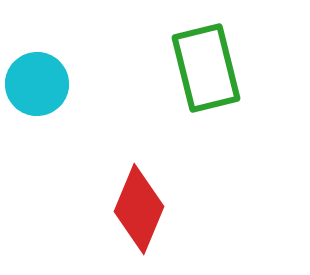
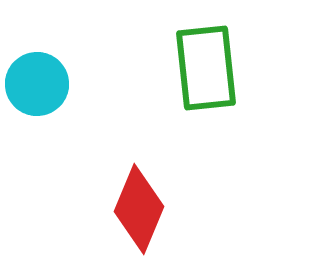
green rectangle: rotated 8 degrees clockwise
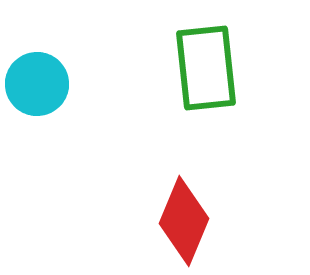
red diamond: moved 45 px right, 12 px down
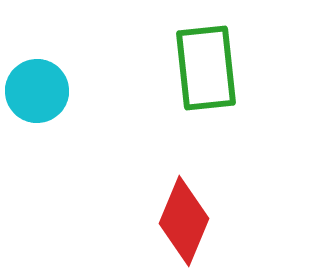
cyan circle: moved 7 px down
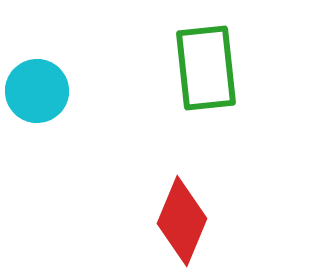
red diamond: moved 2 px left
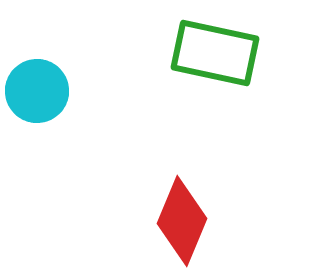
green rectangle: moved 9 px right, 15 px up; rotated 72 degrees counterclockwise
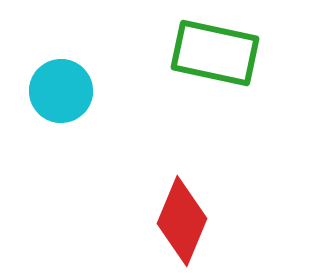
cyan circle: moved 24 px right
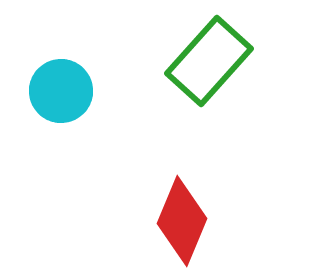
green rectangle: moved 6 px left, 8 px down; rotated 60 degrees counterclockwise
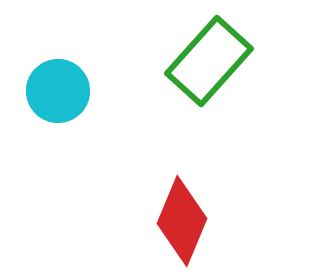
cyan circle: moved 3 px left
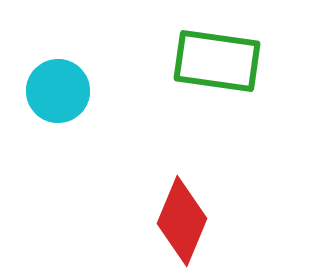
green rectangle: moved 8 px right; rotated 56 degrees clockwise
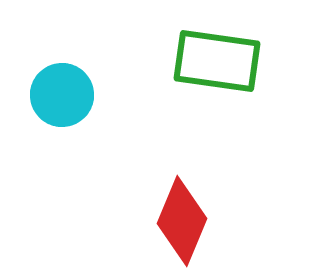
cyan circle: moved 4 px right, 4 px down
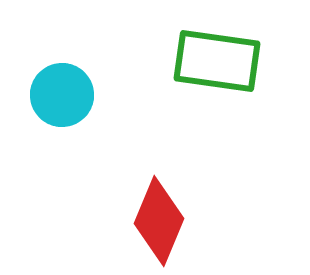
red diamond: moved 23 px left
